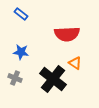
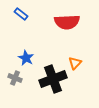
red semicircle: moved 12 px up
blue star: moved 5 px right, 6 px down; rotated 21 degrees clockwise
orange triangle: rotated 40 degrees clockwise
black cross: rotated 32 degrees clockwise
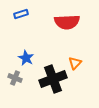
blue rectangle: rotated 56 degrees counterclockwise
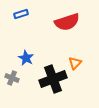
red semicircle: rotated 15 degrees counterclockwise
gray cross: moved 3 px left
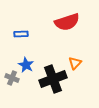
blue rectangle: moved 20 px down; rotated 16 degrees clockwise
blue star: moved 7 px down
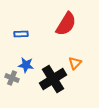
red semicircle: moved 1 px left, 2 px down; rotated 40 degrees counterclockwise
blue star: rotated 21 degrees counterclockwise
black cross: rotated 12 degrees counterclockwise
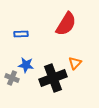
black cross: moved 1 px up; rotated 12 degrees clockwise
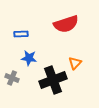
red semicircle: rotated 40 degrees clockwise
blue star: moved 3 px right, 7 px up
black cross: moved 2 px down
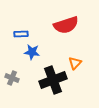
red semicircle: moved 1 px down
blue star: moved 3 px right, 6 px up
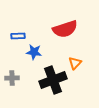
red semicircle: moved 1 px left, 4 px down
blue rectangle: moved 3 px left, 2 px down
blue star: moved 2 px right
gray cross: rotated 24 degrees counterclockwise
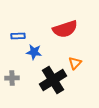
black cross: rotated 12 degrees counterclockwise
